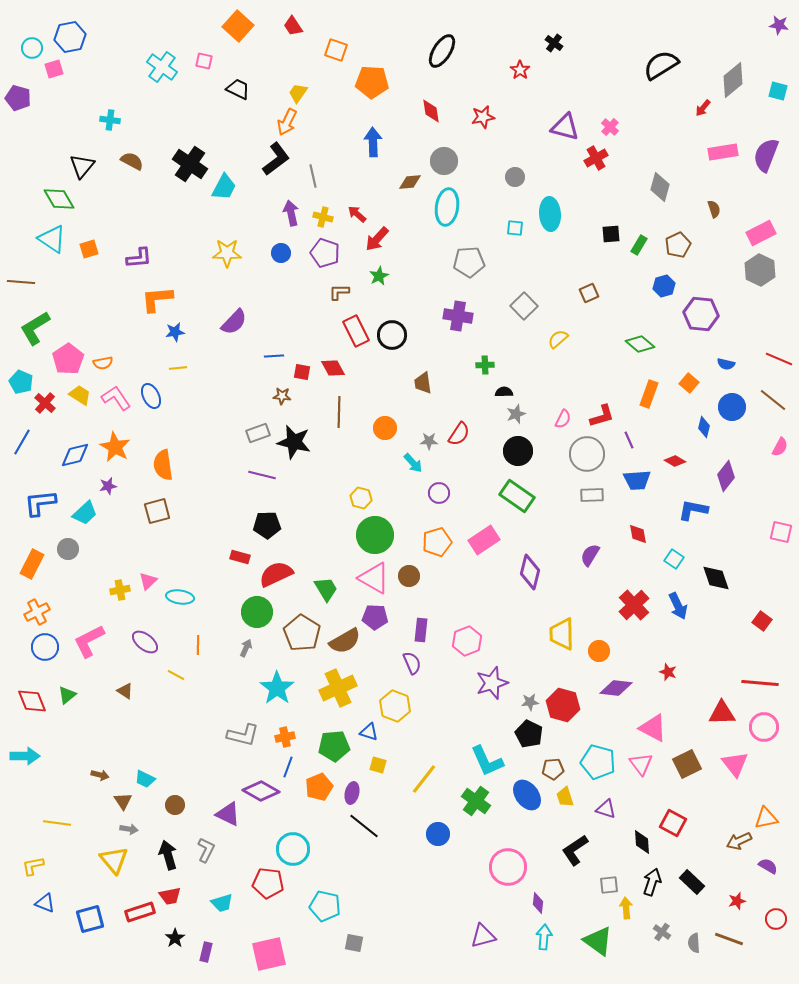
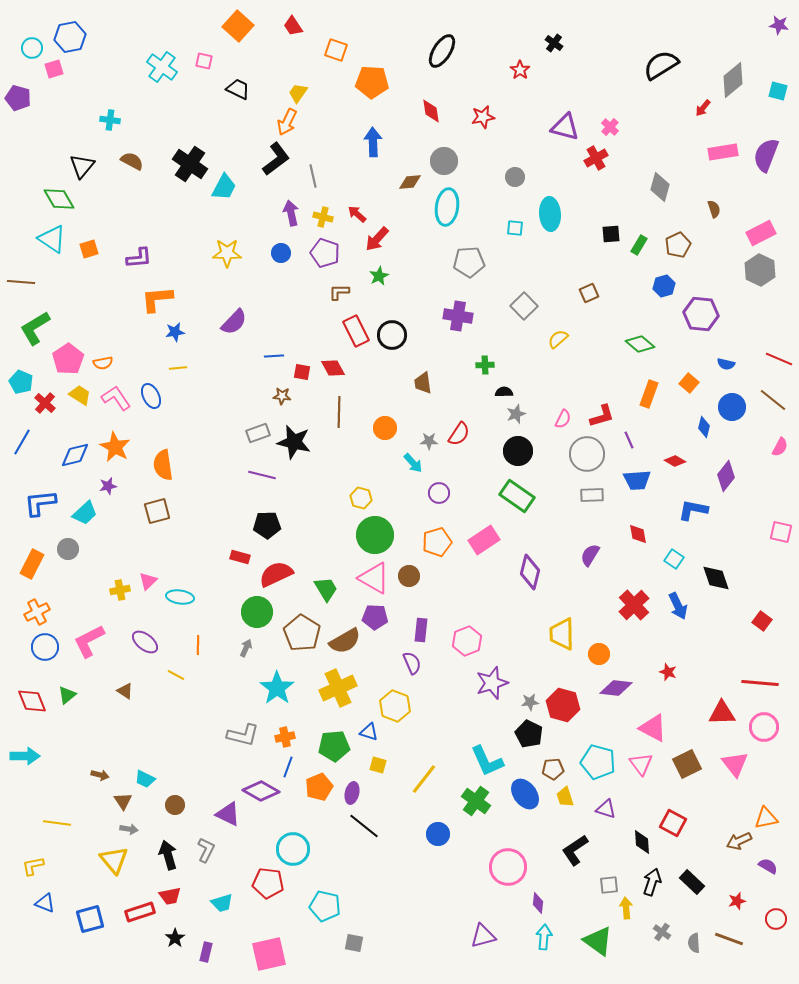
orange circle at (599, 651): moved 3 px down
blue ellipse at (527, 795): moved 2 px left, 1 px up
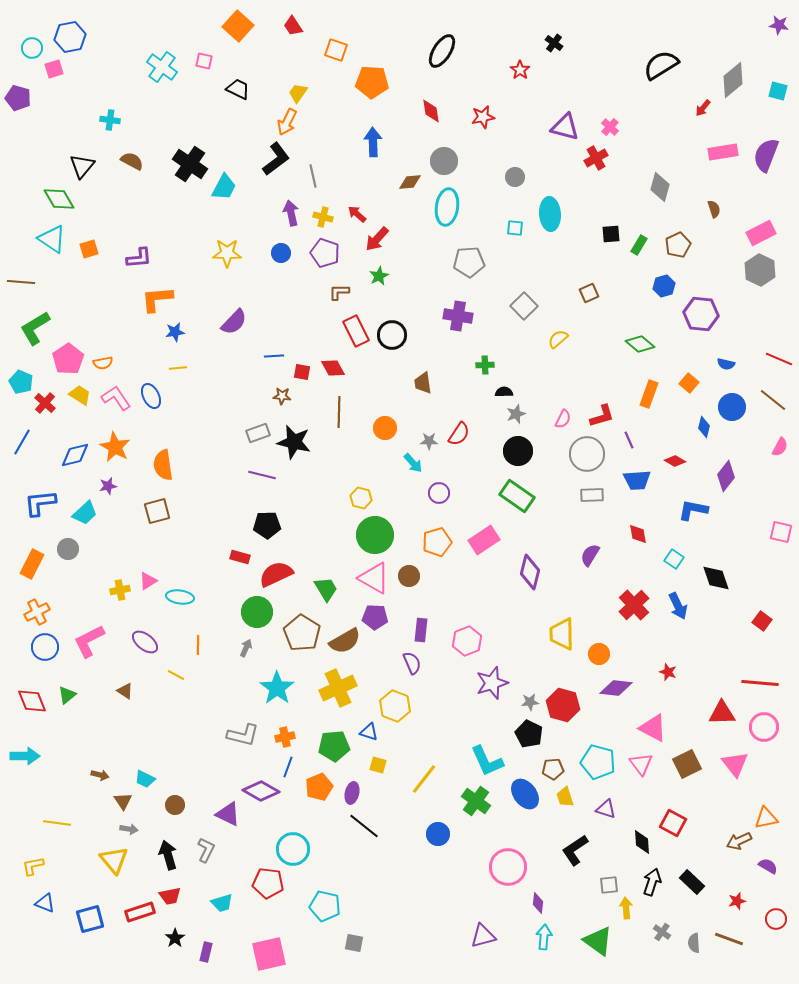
pink triangle at (148, 581): rotated 12 degrees clockwise
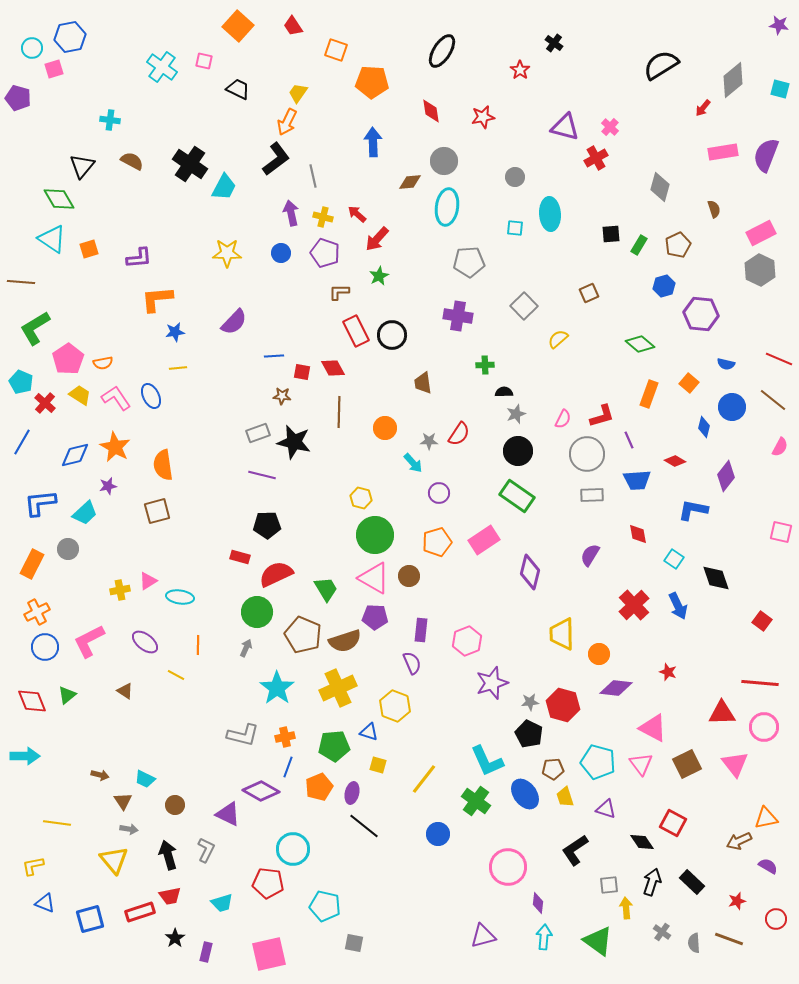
cyan square at (778, 91): moved 2 px right, 2 px up
brown pentagon at (302, 633): moved 1 px right, 2 px down; rotated 9 degrees counterclockwise
brown semicircle at (345, 641): rotated 12 degrees clockwise
black diamond at (642, 842): rotated 30 degrees counterclockwise
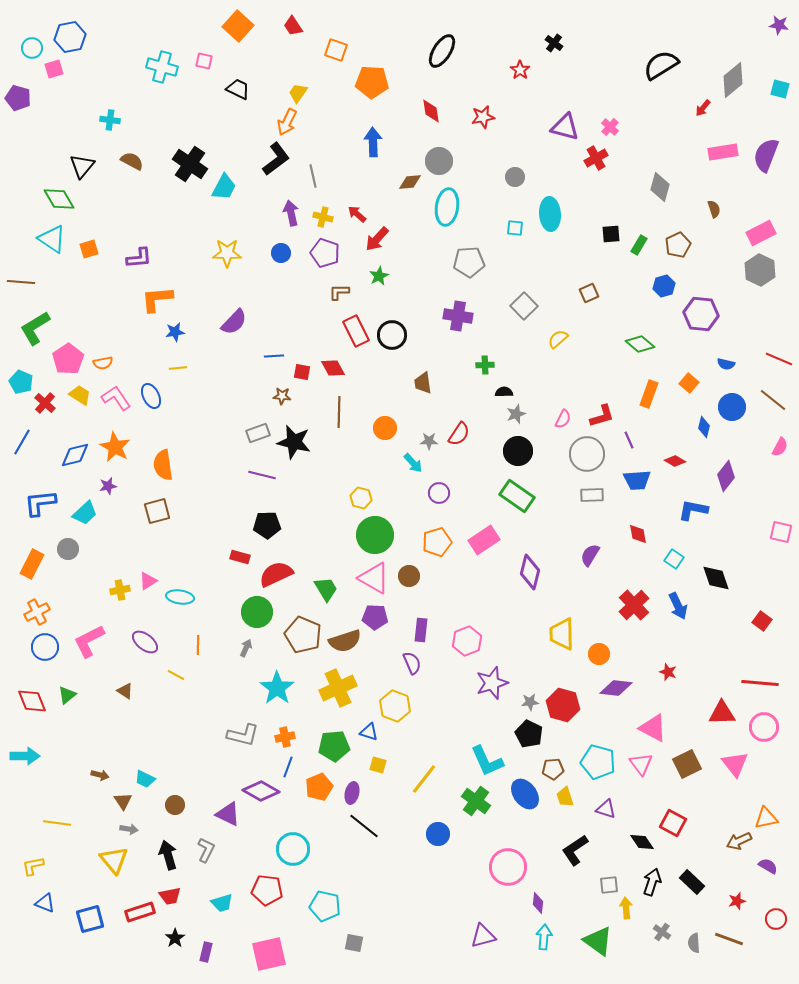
cyan cross at (162, 67): rotated 20 degrees counterclockwise
gray circle at (444, 161): moved 5 px left
red pentagon at (268, 883): moved 1 px left, 7 px down
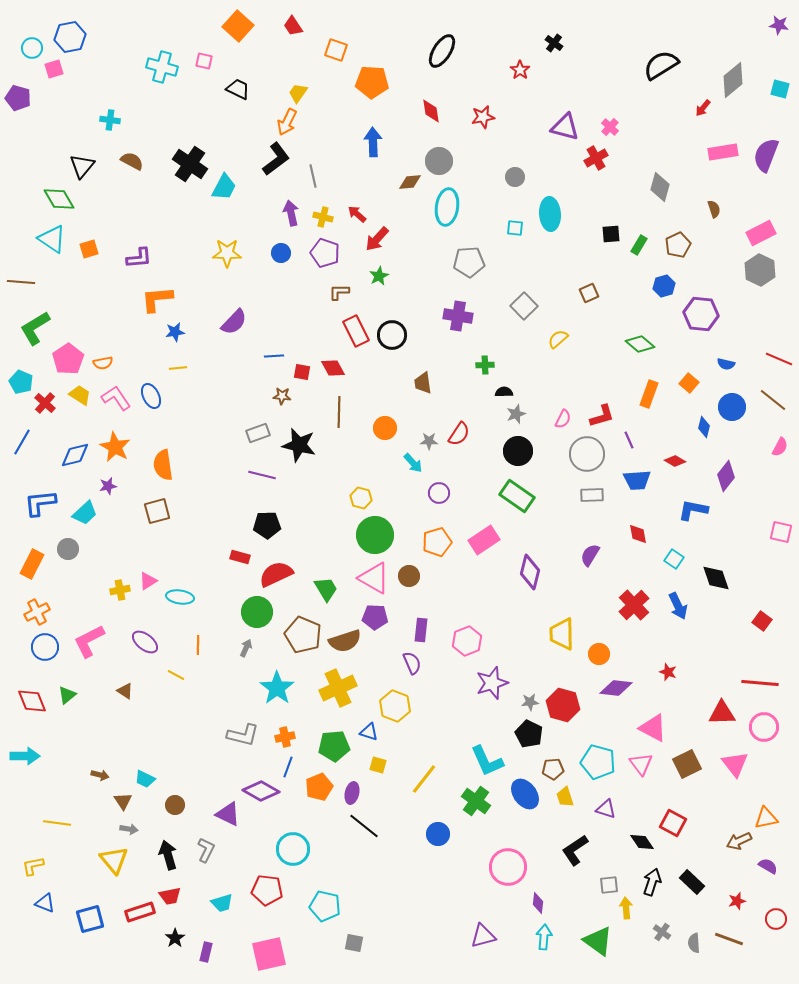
black star at (294, 442): moved 5 px right, 3 px down
